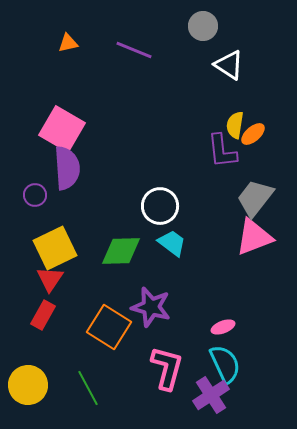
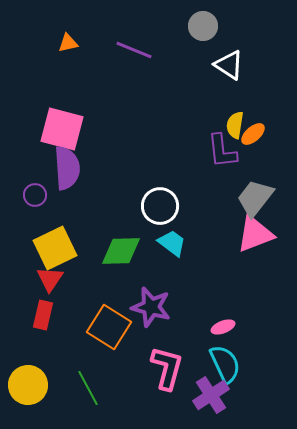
pink square: rotated 15 degrees counterclockwise
pink triangle: moved 1 px right, 3 px up
red rectangle: rotated 16 degrees counterclockwise
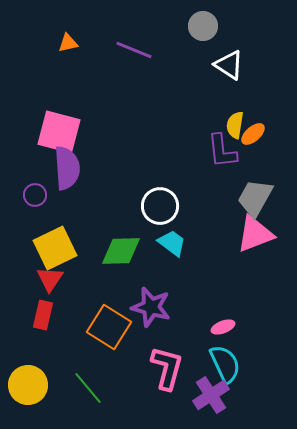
pink square: moved 3 px left, 3 px down
gray trapezoid: rotated 9 degrees counterclockwise
green line: rotated 12 degrees counterclockwise
